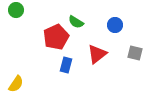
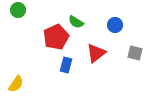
green circle: moved 2 px right
red triangle: moved 1 px left, 1 px up
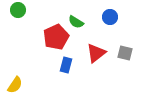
blue circle: moved 5 px left, 8 px up
gray square: moved 10 px left
yellow semicircle: moved 1 px left, 1 px down
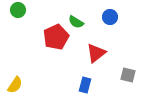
gray square: moved 3 px right, 22 px down
blue rectangle: moved 19 px right, 20 px down
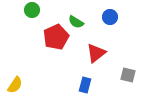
green circle: moved 14 px right
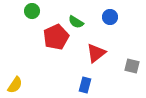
green circle: moved 1 px down
gray square: moved 4 px right, 9 px up
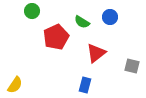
green semicircle: moved 6 px right
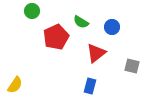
blue circle: moved 2 px right, 10 px down
green semicircle: moved 1 px left
blue rectangle: moved 5 px right, 1 px down
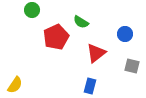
green circle: moved 1 px up
blue circle: moved 13 px right, 7 px down
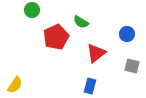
blue circle: moved 2 px right
